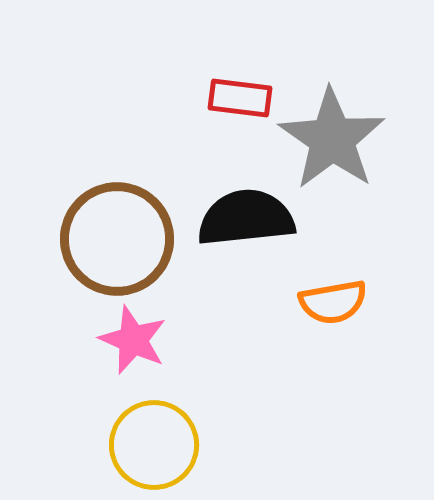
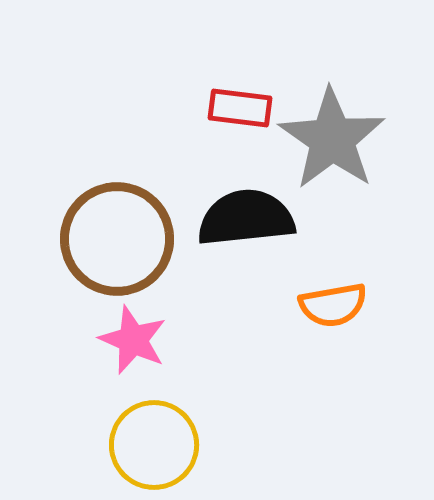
red rectangle: moved 10 px down
orange semicircle: moved 3 px down
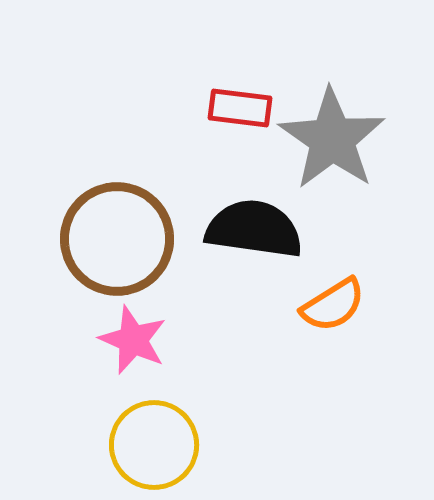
black semicircle: moved 8 px right, 11 px down; rotated 14 degrees clockwise
orange semicircle: rotated 22 degrees counterclockwise
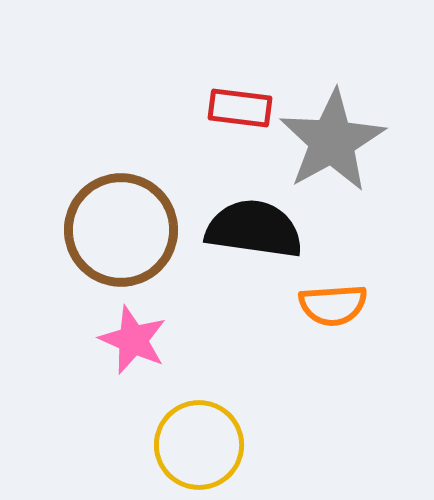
gray star: moved 2 px down; rotated 8 degrees clockwise
brown circle: moved 4 px right, 9 px up
orange semicircle: rotated 28 degrees clockwise
yellow circle: moved 45 px right
